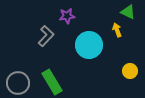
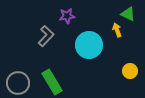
green triangle: moved 2 px down
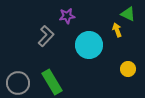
yellow circle: moved 2 px left, 2 px up
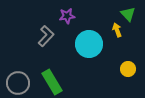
green triangle: rotated 21 degrees clockwise
cyan circle: moved 1 px up
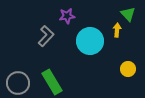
yellow arrow: rotated 24 degrees clockwise
cyan circle: moved 1 px right, 3 px up
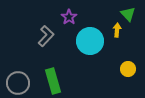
purple star: moved 2 px right, 1 px down; rotated 28 degrees counterclockwise
green rectangle: moved 1 px right, 1 px up; rotated 15 degrees clockwise
